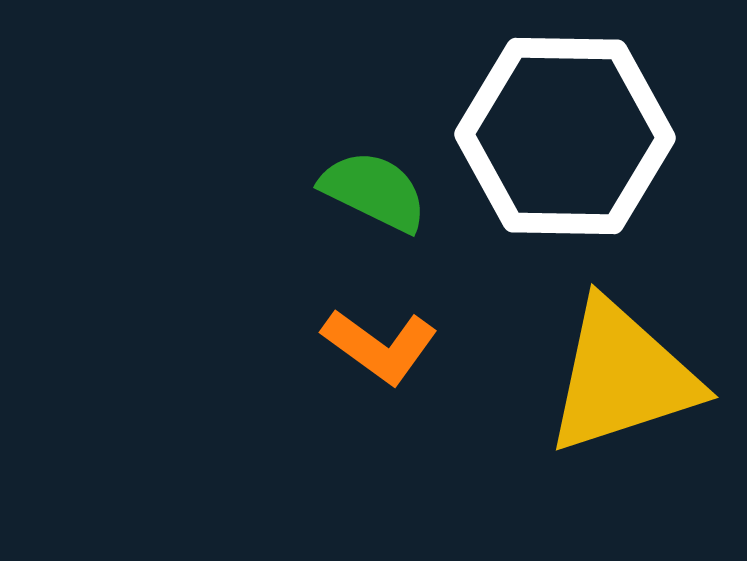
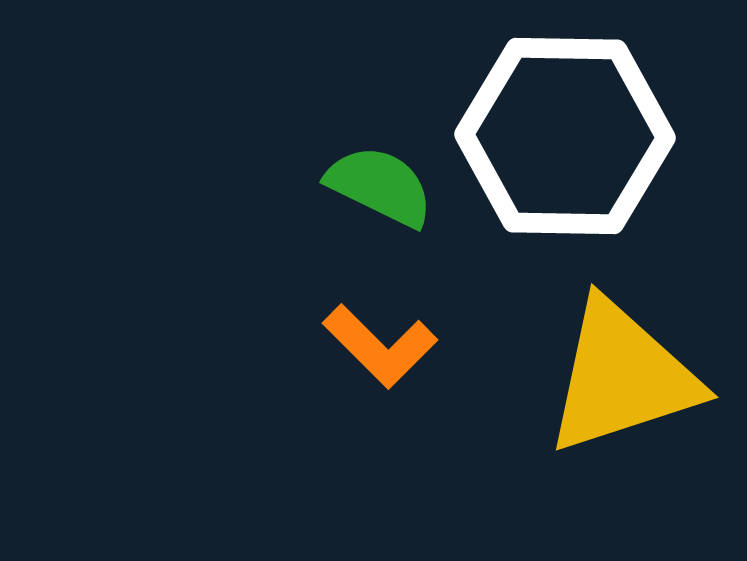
green semicircle: moved 6 px right, 5 px up
orange L-shape: rotated 9 degrees clockwise
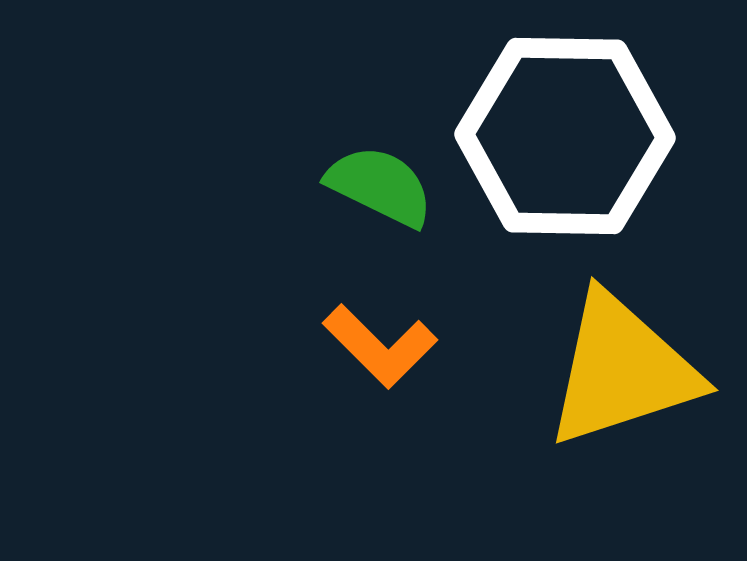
yellow triangle: moved 7 px up
